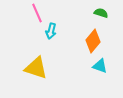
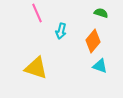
cyan arrow: moved 10 px right
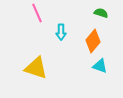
cyan arrow: moved 1 px down; rotated 14 degrees counterclockwise
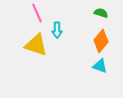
cyan arrow: moved 4 px left, 2 px up
orange diamond: moved 8 px right
yellow triangle: moved 23 px up
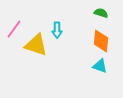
pink line: moved 23 px left, 16 px down; rotated 60 degrees clockwise
orange diamond: rotated 35 degrees counterclockwise
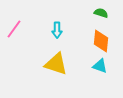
yellow triangle: moved 20 px right, 19 px down
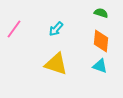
cyan arrow: moved 1 px left, 1 px up; rotated 42 degrees clockwise
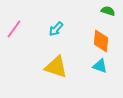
green semicircle: moved 7 px right, 2 px up
yellow triangle: moved 3 px down
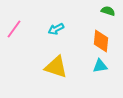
cyan arrow: rotated 21 degrees clockwise
cyan triangle: rotated 28 degrees counterclockwise
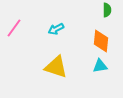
green semicircle: moved 1 px left, 1 px up; rotated 72 degrees clockwise
pink line: moved 1 px up
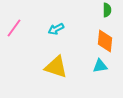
orange diamond: moved 4 px right
